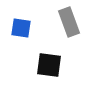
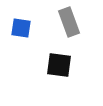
black square: moved 10 px right
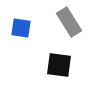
gray rectangle: rotated 12 degrees counterclockwise
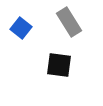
blue square: rotated 30 degrees clockwise
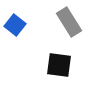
blue square: moved 6 px left, 3 px up
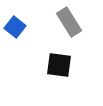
blue square: moved 2 px down
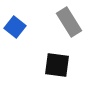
black square: moved 2 px left
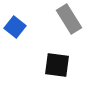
gray rectangle: moved 3 px up
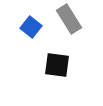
blue square: moved 16 px right
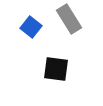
black square: moved 1 px left, 4 px down
